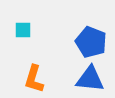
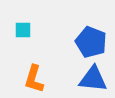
blue triangle: moved 3 px right
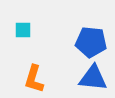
blue pentagon: rotated 16 degrees counterclockwise
blue triangle: moved 1 px up
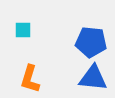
orange L-shape: moved 4 px left
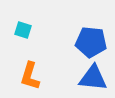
cyan square: rotated 18 degrees clockwise
orange L-shape: moved 3 px up
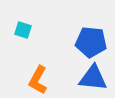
orange L-shape: moved 8 px right, 4 px down; rotated 12 degrees clockwise
